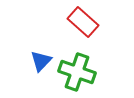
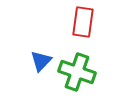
red rectangle: rotated 56 degrees clockwise
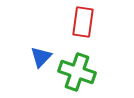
blue triangle: moved 4 px up
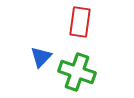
red rectangle: moved 3 px left
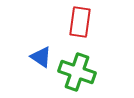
blue triangle: rotated 40 degrees counterclockwise
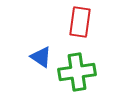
green cross: rotated 27 degrees counterclockwise
